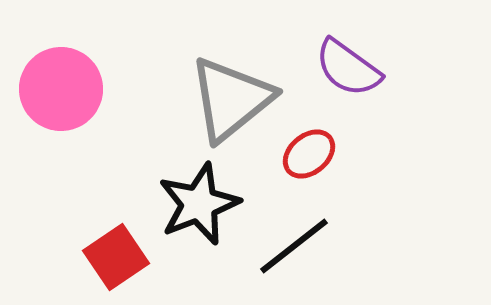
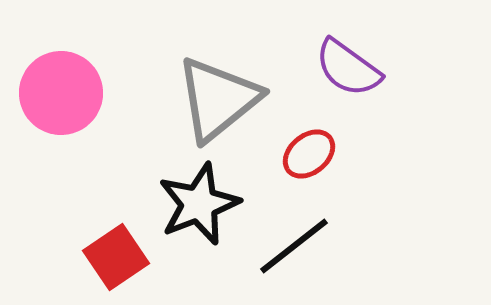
pink circle: moved 4 px down
gray triangle: moved 13 px left
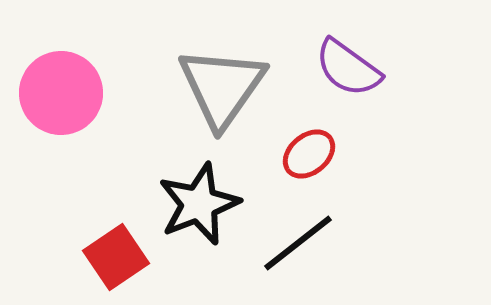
gray triangle: moved 4 px right, 12 px up; rotated 16 degrees counterclockwise
black line: moved 4 px right, 3 px up
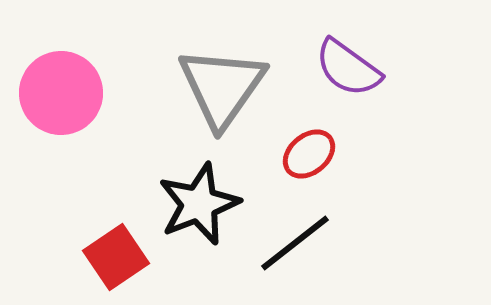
black line: moved 3 px left
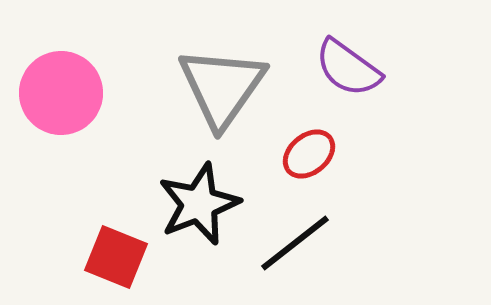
red square: rotated 34 degrees counterclockwise
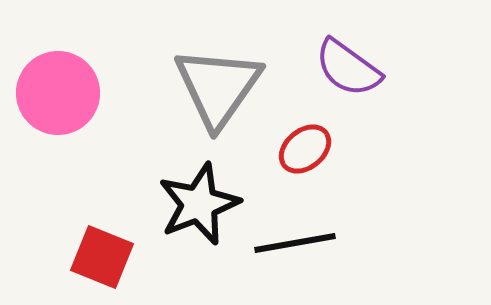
gray triangle: moved 4 px left
pink circle: moved 3 px left
red ellipse: moved 4 px left, 5 px up
black line: rotated 28 degrees clockwise
red square: moved 14 px left
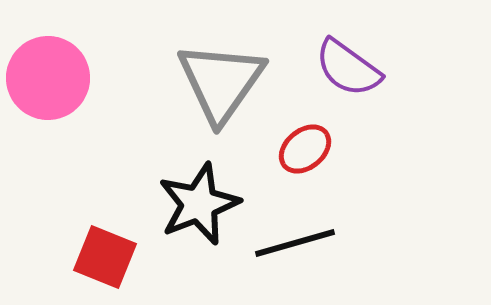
gray triangle: moved 3 px right, 5 px up
pink circle: moved 10 px left, 15 px up
black line: rotated 6 degrees counterclockwise
red square: moved 3 px right
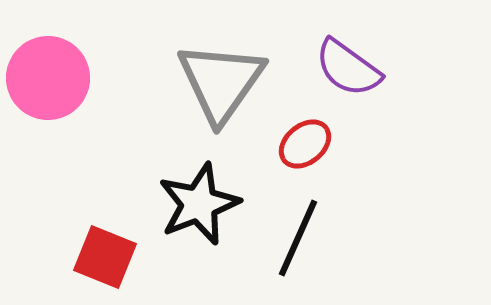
red ellipse: moved 5 px up
black line: moved 3 px right, 5 px up; rotated 50 degrees counterclockwise
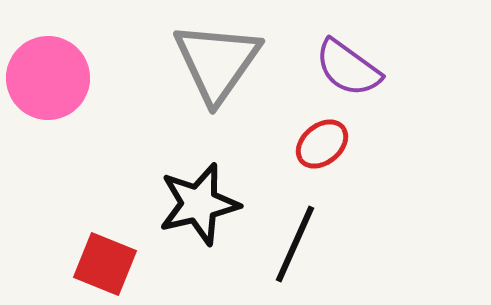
gray triangle: moved 4 px left, 20 px up
red ellipse: moved 17 px right
black star: rotated 8 degrees clockwise
black line: moved 3 px left, 6 px down
red square: moved 7 px down
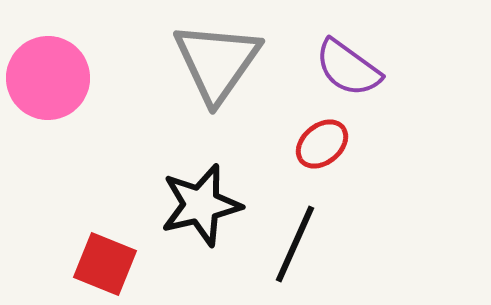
black star: moved 2 px right, 1 px down
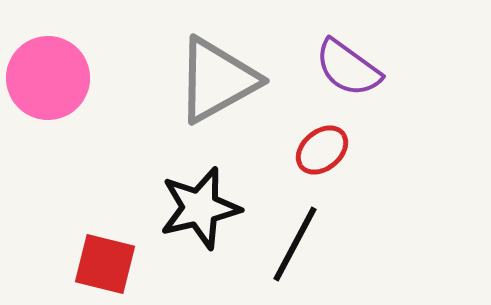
gray triangle: moved 18 px down; rotated 26 degrees clockwise
red ellipse: moved 6 px down
black star: moved 1 px left, 3 px down
black line: rotated 4 degrees clockwise
red square: rotated 8 degrees counterclockwise
